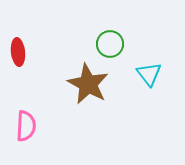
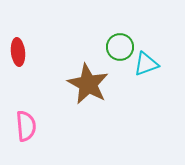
green circle: moved 10 px right, 3 px down
cyan triangle: moved 3 px left, 10 px up; rotated 48 degrees clockwise
pink semicircle: rotated 8 degrees counterclockwise
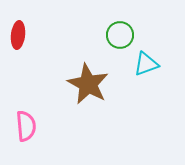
green circle: moved 12 px up
red ellipse: moved 17 px up; rotated 12 degrees clockwise
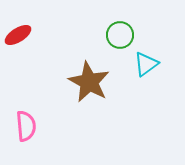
red ellipse: rotated 52 degrees clockwise
cyan triangle: rotated 16 degrees counterclockwise
brown star: moved 1 px right, 2 px up
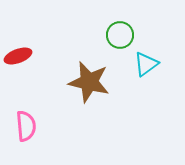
red ellipse: moved 21 px down; rotated 12 degrees clockwise
brown star: rotated 15 degrees counterclockwise
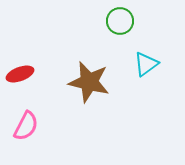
green circle: moved 14 px up
red ellipse: moved 2 px right, 18 px down
pink semicircle: rotated 32 degrees clockwise
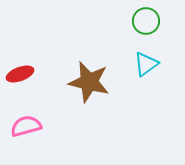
green circle: moved 26 px right
pink semicircle: rotated 132 degrees counterclockwise
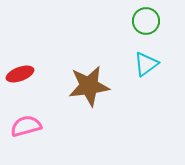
brown star: moved 4 px down; rotated 21 degrees counterclockwise
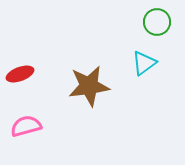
green circle: moved 11 px right, 1 px down
cyan triangle: moved 2 px left, 1 px up
